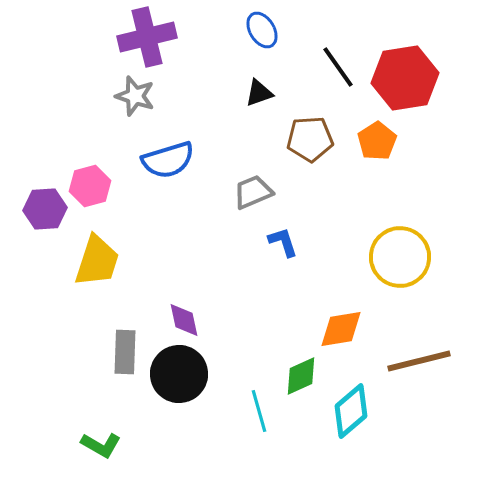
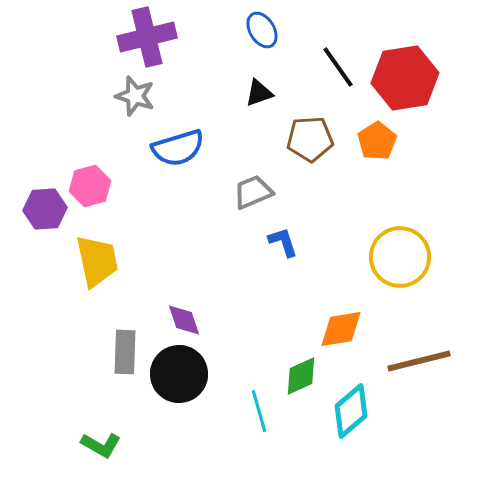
blue semicircle: moved 10 px right, 12 px up
yellow trapezoid: rotated 30 degrees counterclockwise
purple diamond: rotated 6 degrees counterclockwise
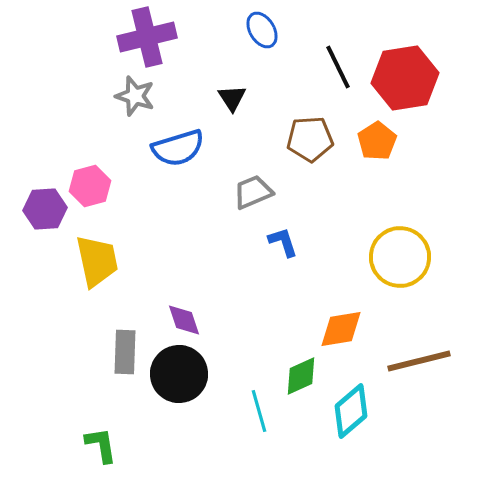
black line: rotated 9 degrees clockwise
black triangle: moved 27 px left, 5 px down; rotated 44 degrees counterclockwise
green L-shape: rotated 129 degrees counterclockwise
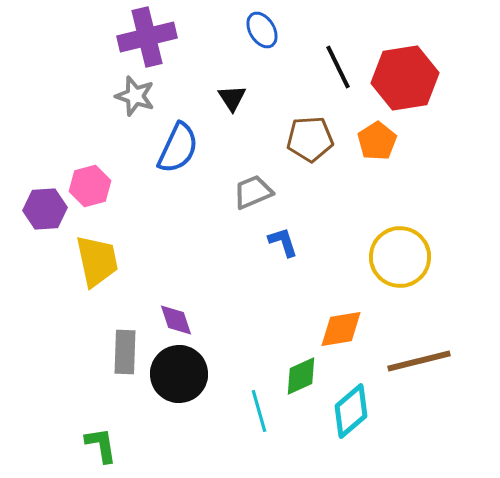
blue semicircle: rotated 48 degrees counterclockwise
purple diamond: moved 8 px left
